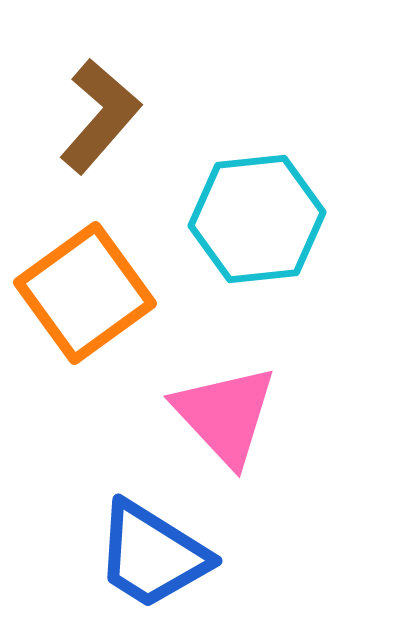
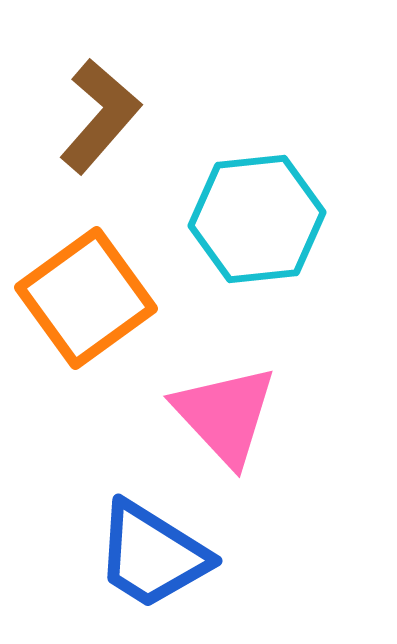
orange square: moved 1 px right, 5 px down
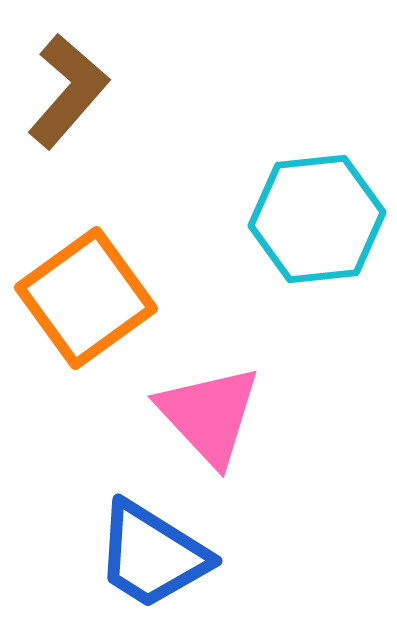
brown L-shape: moved 32 px left, 25 px up
cyan hexagon: moved 60 px right
pink triangle: moved 16 px left
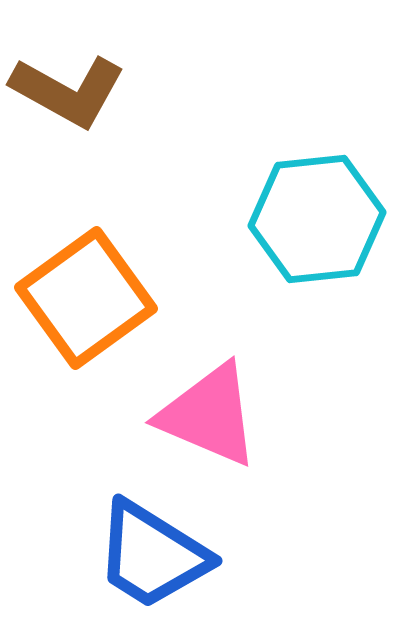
brown L-shape: rotated 78 degrees clockwise
pink triangle: rotated 24 degrees counterclockwise
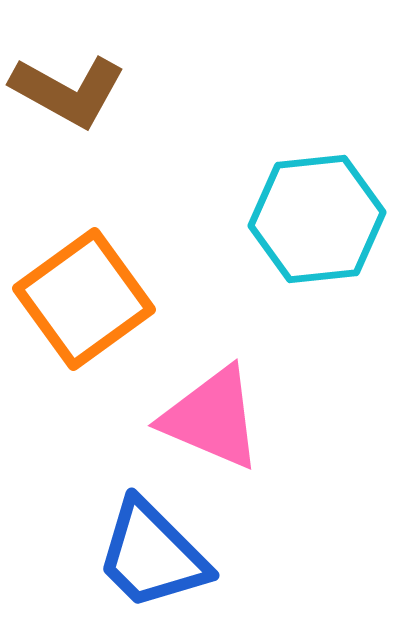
orange square: moved 2 px left, 1 px down
pink triangle: moved 3 px right, 3 px down
blue trapezoid: rotated 13 degrees clockwise
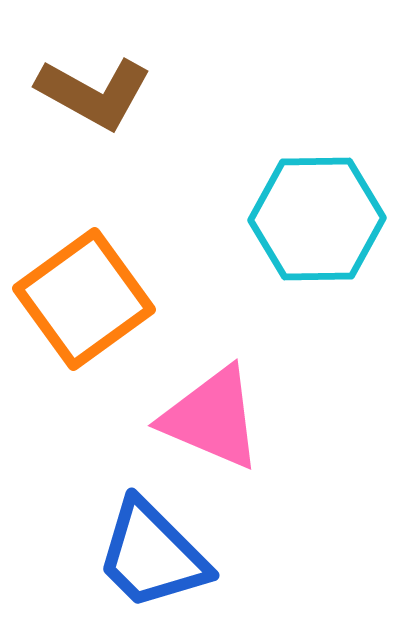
brown L-shape: moved 26 px right, 2 px down
cyan hexagon: rotated 5 degrees clockwise
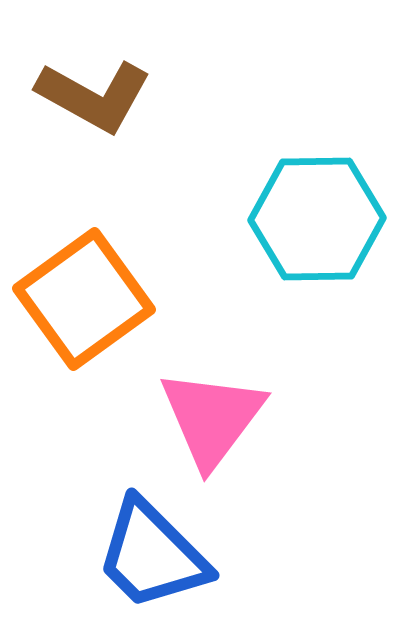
brown L-shape: moved 3 px down
pink triangle: rotated 44 degrees clockwise
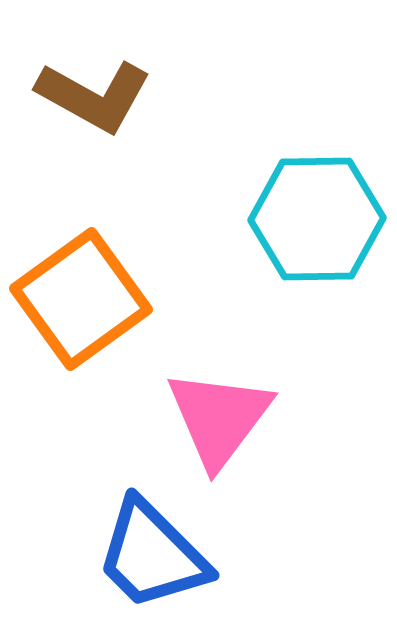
orange square: moved 3 px left
pink triangle: moved 7 px right
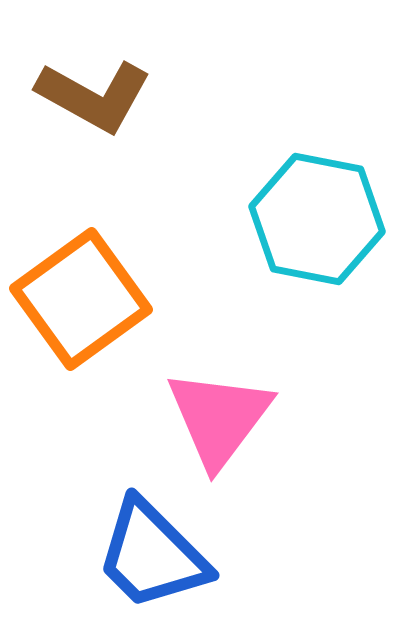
cyan hexagon: rotated 12 degrees clockwise
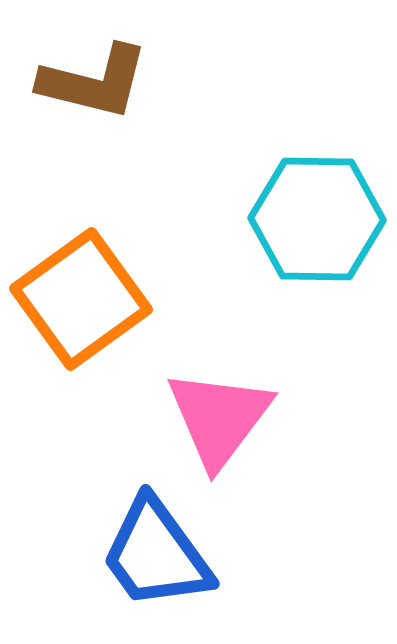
brown L-shape: moved 14 px up; rotated 15 degrees counterclockwise
cyan hexagon: rotated 10 degrees counterclockwise
blue trapezoid: moved 4 px right, 1 px up; rotated 9 degrees clockwise
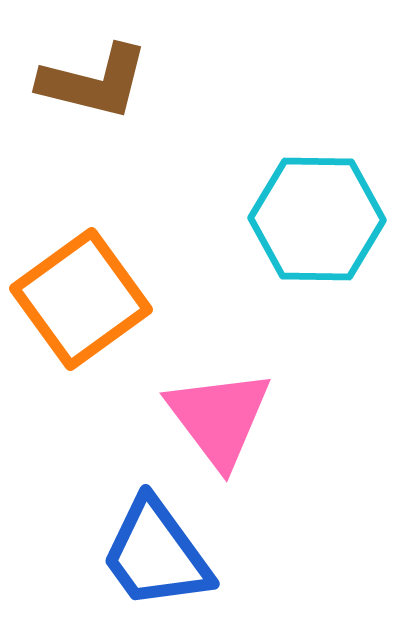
pink triangle: rotated 14 degrees counterclockwise
